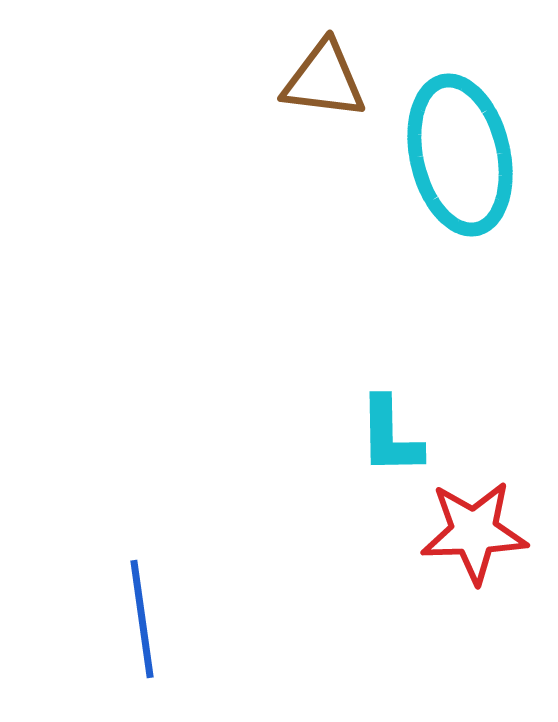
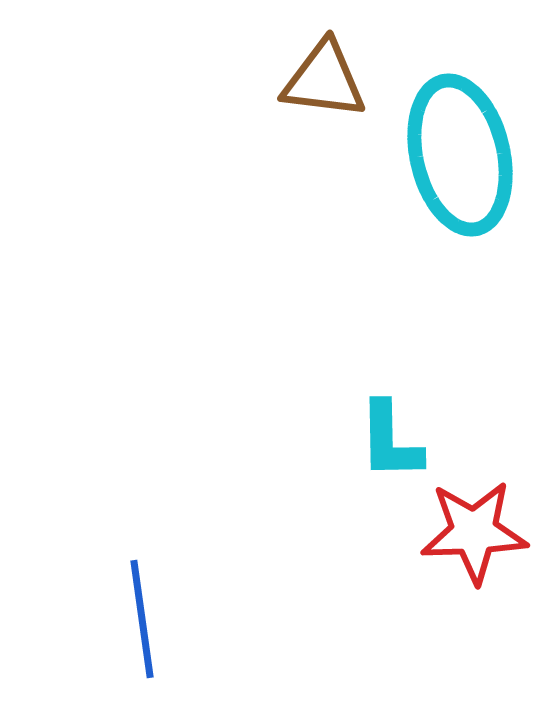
cyan L-shape: moved 5 px down
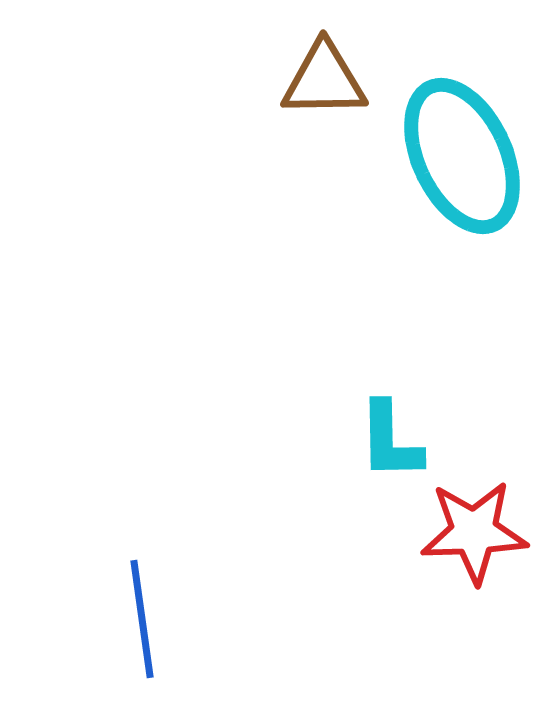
brown triangle: rotated 8 degrees counterclockwise
cyan ellipse: moved 2 px right, 1 px down; rotated 12 degrees counterclockwise
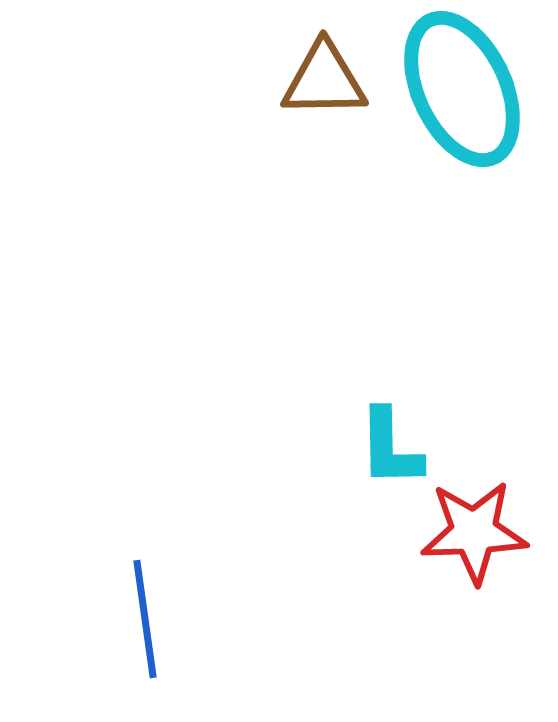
cyan ellipse: moved 67 px up
cyan L-shape: moved 7 px down
blue line: moved 3 px right
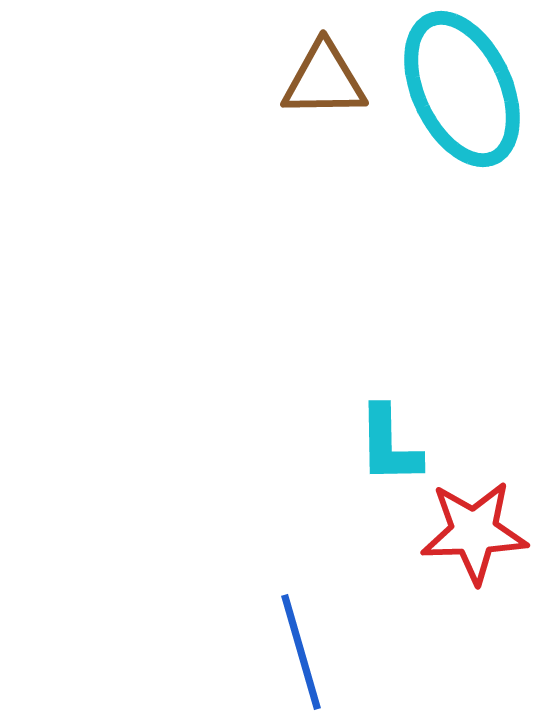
cyan L-shape: moved 1 px left, 3 px up
blue line: moved 156 px right, 33 px down; rotated 8 degrees counterclockwise
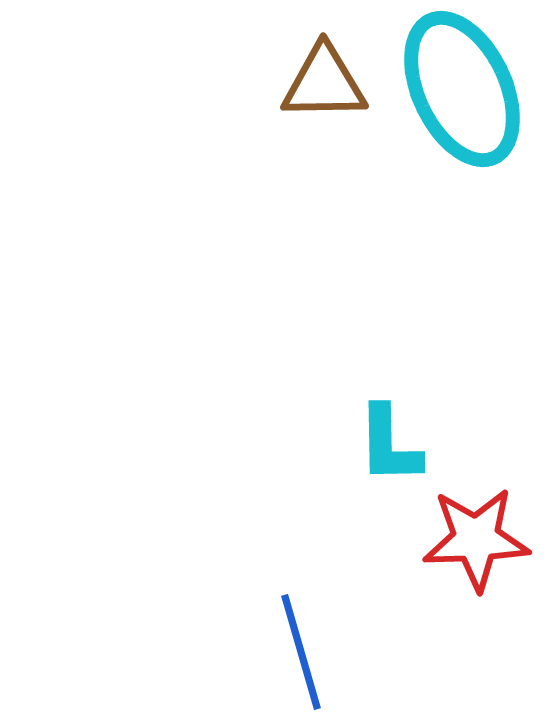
brown triangle: moved 3 px down
red star: moved 2 px right, 7 px down
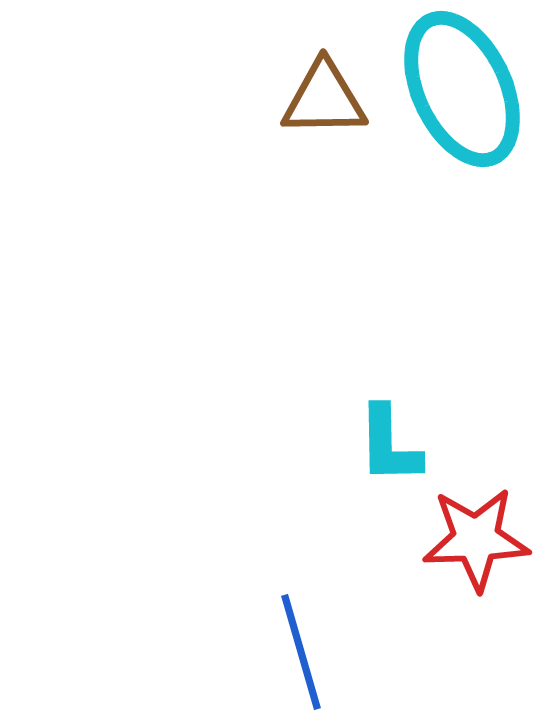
brown triangle: moved 16 px down
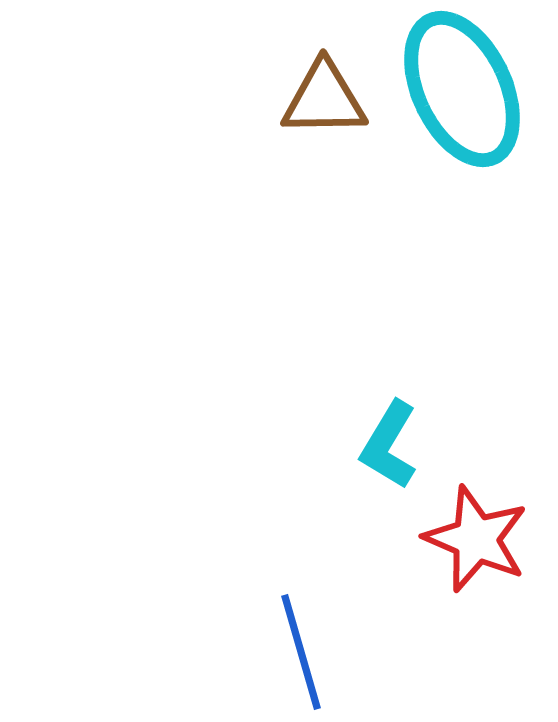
cyan L-shape: rotated 32 degrees clockwise
red star: rotated 25 degrees clockwise
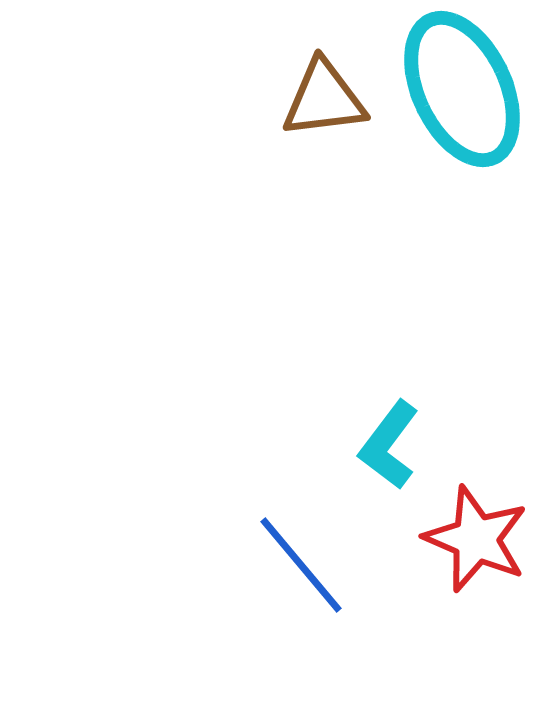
brown triangle: rotated 6 degrees counterclockwise
cyan L-shape: rotated 6 degrees clockwise
blue line: moved 87 px up; rotated 24 degrees counterclockwise
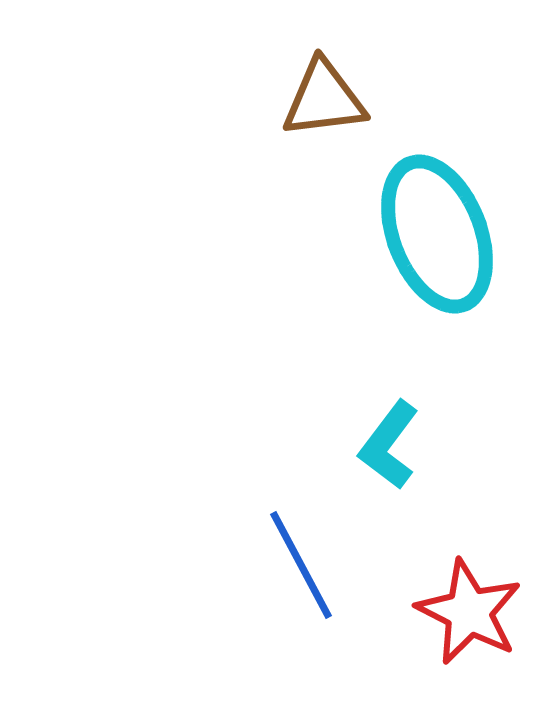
cyan ellipse: moved 25 px left, 145 px down; rotated 4 degrees clockwise
red star: moved 7 px left, 73 px down; rotated 4 degrees clockwise
blue line: rotated 12 degrees clockwise
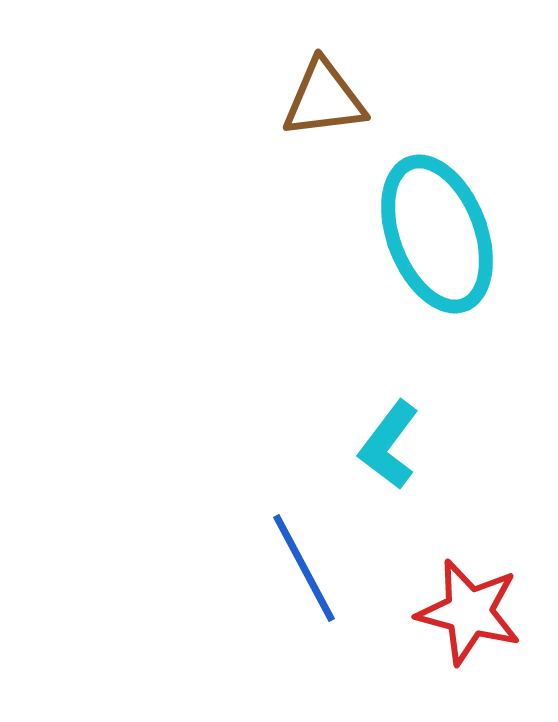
blue line: moved 3 px right, 3 px down
red star: rotated 12 degrees counterclockwise
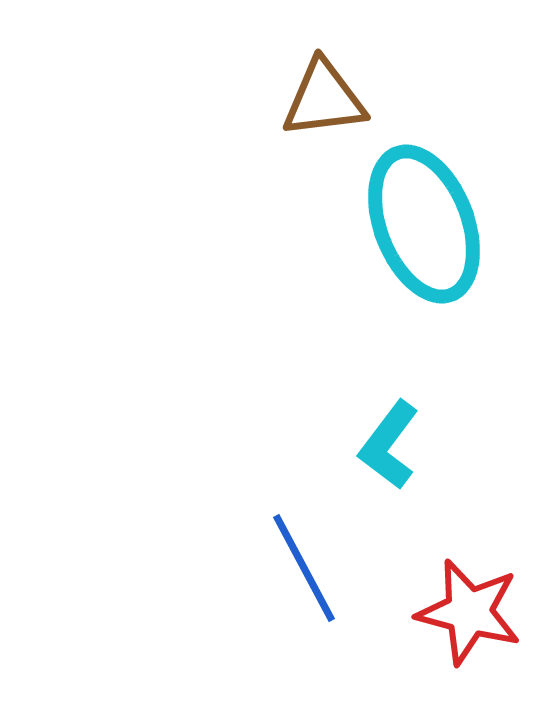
cyan ellipse: moved 13 px left, 10 px up
